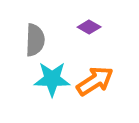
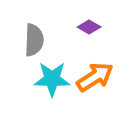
gray semicircle: moved 1 px left
orange arrow: moved 4 px up
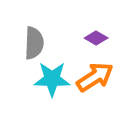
purple diamond: moved 7 px right, 11 px down
gray semicircle: moved 3 px down
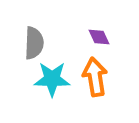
purple diamond: moved 3 px right, 1 px up; rotated 35 degrees clockwise
orange arrow: rotated 66 degrees counterclockwise
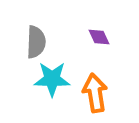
gray semicircle: moved 2 px right, 1 px up
orange arrow: moved 16 px down
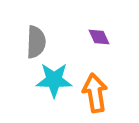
cyan star: moved 2 px right, 1 px down
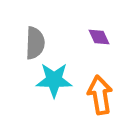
gray semicircle: moved 1 px left, 1 px down
orange arrow: moved 5 px right, 2 px down
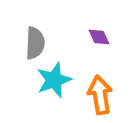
cyan star: rotated 21 degrees counterclockwise
